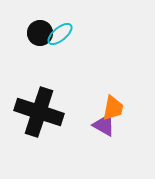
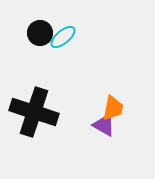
cyan ellipse: moved 3 px right, 3 px down
black cross: moved 5 px left
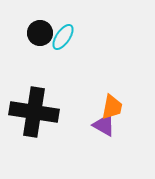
cyan ellipse: rotated 16 degrees counterclockwise
orange trapezoid: moved 1 px left, 1 px up
black cross: rotated 9 degrees counterclockwise
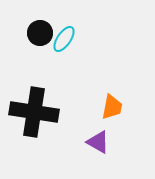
cyan ellipse: moved 1 px right, 2 px down
purple triangle: moved 6 px left, 17 px down
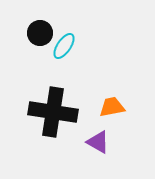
cyan ellipse: moved 7 px down
orange trapezoid: rotated 112 degrees counterclockwise
black cross: moved 19 px right
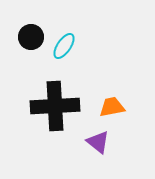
black circle: moved 9 px left, 4 px down
black cross: moved 2 px right, 6 px up; rotated 12 degrees counterclockwise
purple triangle: rotated 10 degrees clockwise
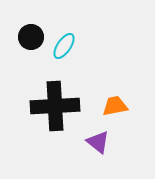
orange trapezoid: moved 3 px right, 1 px up
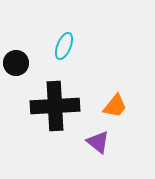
black circle: moved 15 px left, 26 px down
cyan ellipse: rotated 12 degrees counterclockwise
orange trapezoid: rotated 140 degrees clockwise
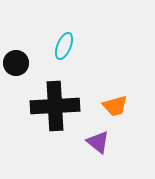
orange trapezoid: rotated 36 degrees clockwise
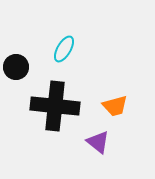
cyan ellipse: moved 3 px down; rotated 8 degrees clockwise
black circle: moved 4 px down
black cross: rotated 9 degrees clockwise
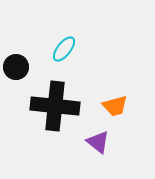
cyan ellipse: rotated 8 degrees clockwise
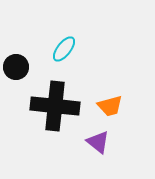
orange trapezoid: moved 5 px left
